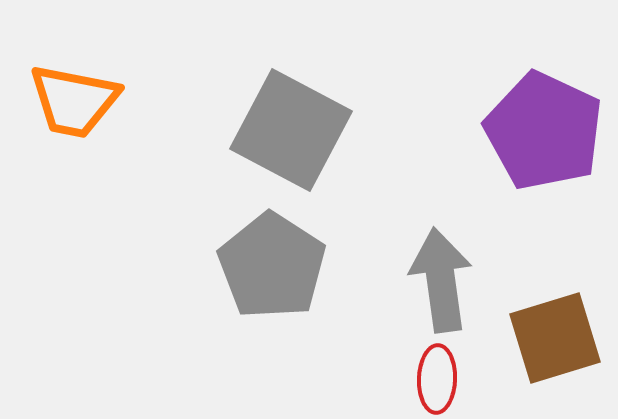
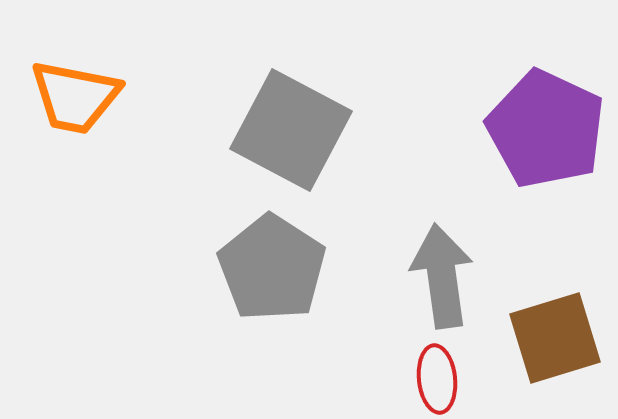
orange trapezoid: moved 1 px right, 4 px up
purple pentagon: moved 2 px right, 2 px up
gray pentagon: moved 2 px down
gray arrow: moved 1 px right, 4 px up
red ellipse: rotated 8 degrees counterclockwise
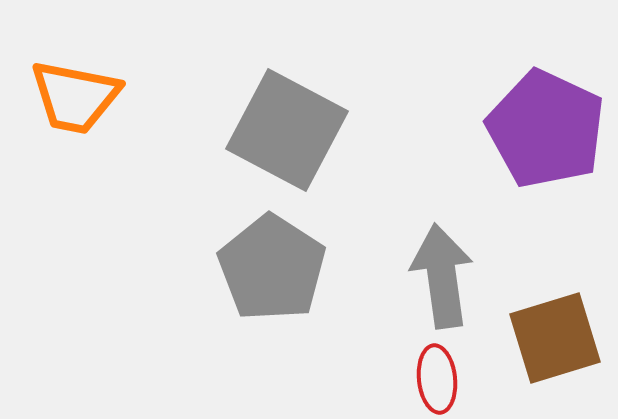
gray square: moved 4 px left
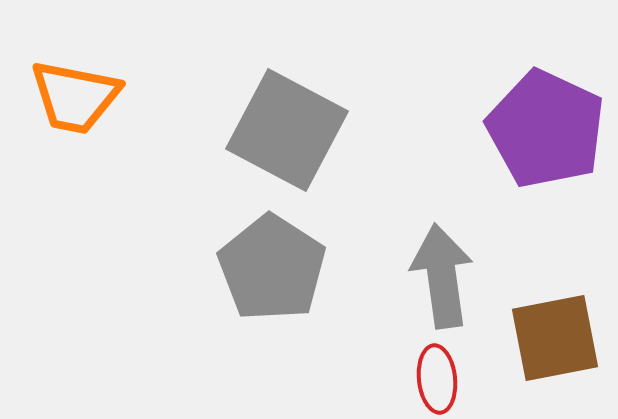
brown square: rotated 6 degrees clockwise
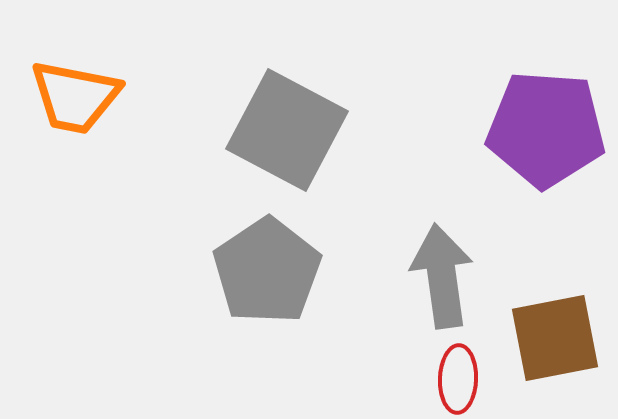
purple pentagon: rotated 21 degrees counterclockwise
gray pentagon: moved 5 px left, 3 px down; rotated 5 degrees clockwise
red ellipse: moved 21 px right; rotated 8 degrees clockwise
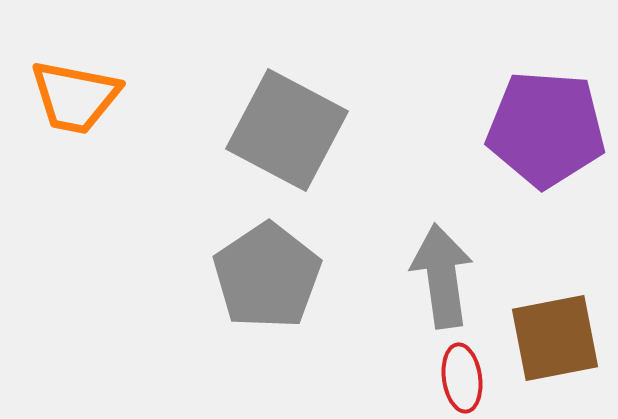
gray pentagon: moved 5 px down
red ellipse: moved 4 px right, 1 px up; rotated 10 degrees counterclockwise
